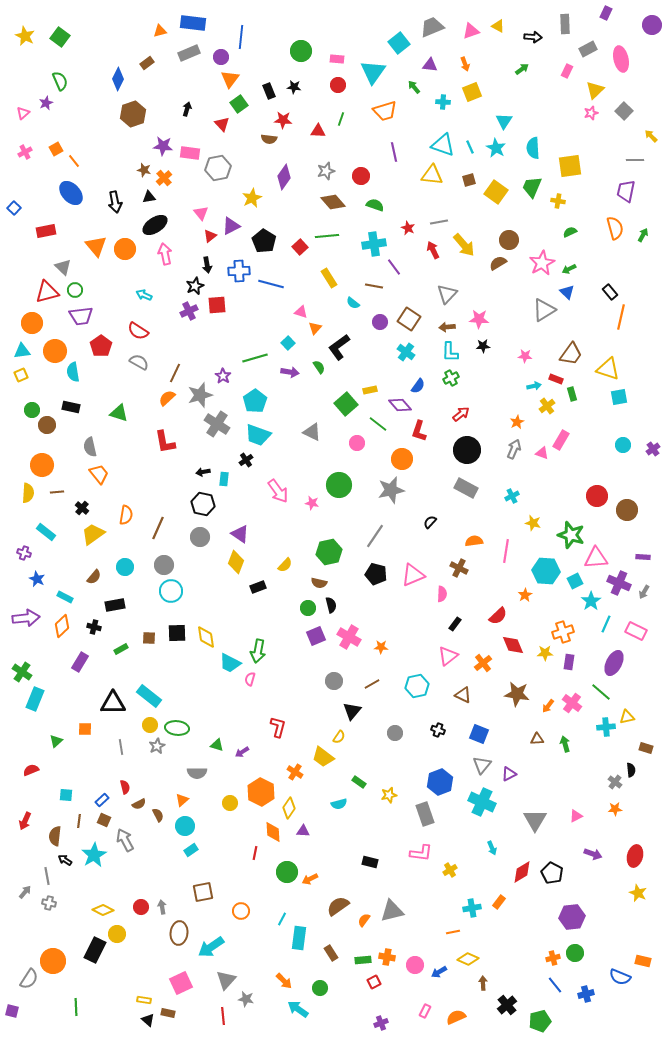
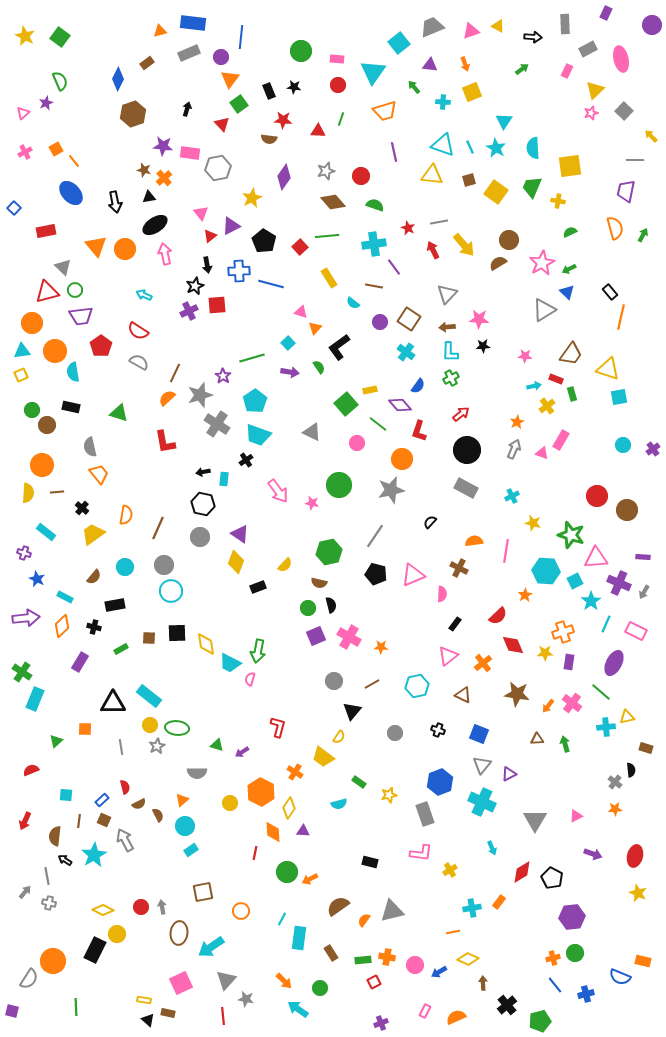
green line at (255, 358): moved 3 px left
yellow diamond at (206, 637): moved 7 px down
black pentagon at (552, 873): moved 5 px down
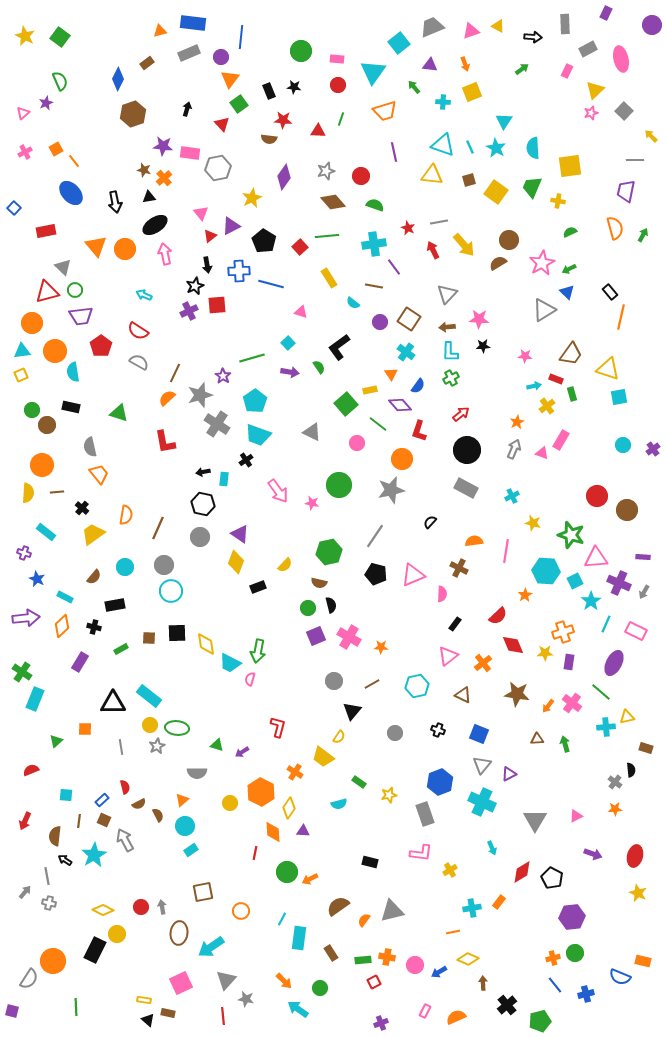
orange triangle at (315, 328): moved 76 px right, 46 px down; rotated 16 degrees counterclockwise
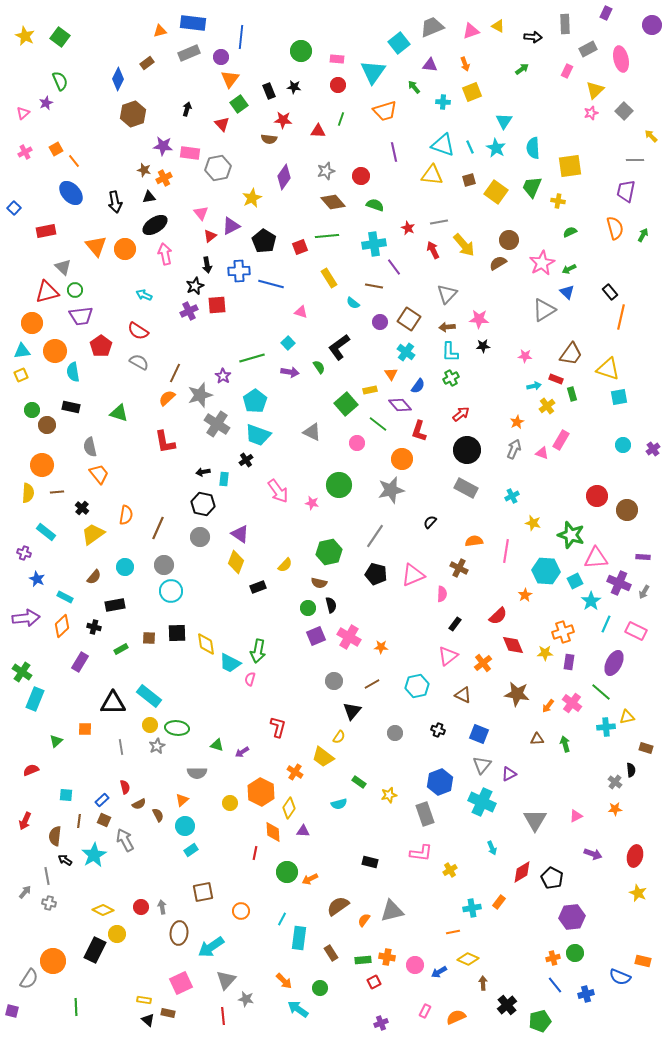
orange cross at (164, 178): rotated 14 degrees clockwise
red square at (300, 247): rotated 21 degrees clockwise
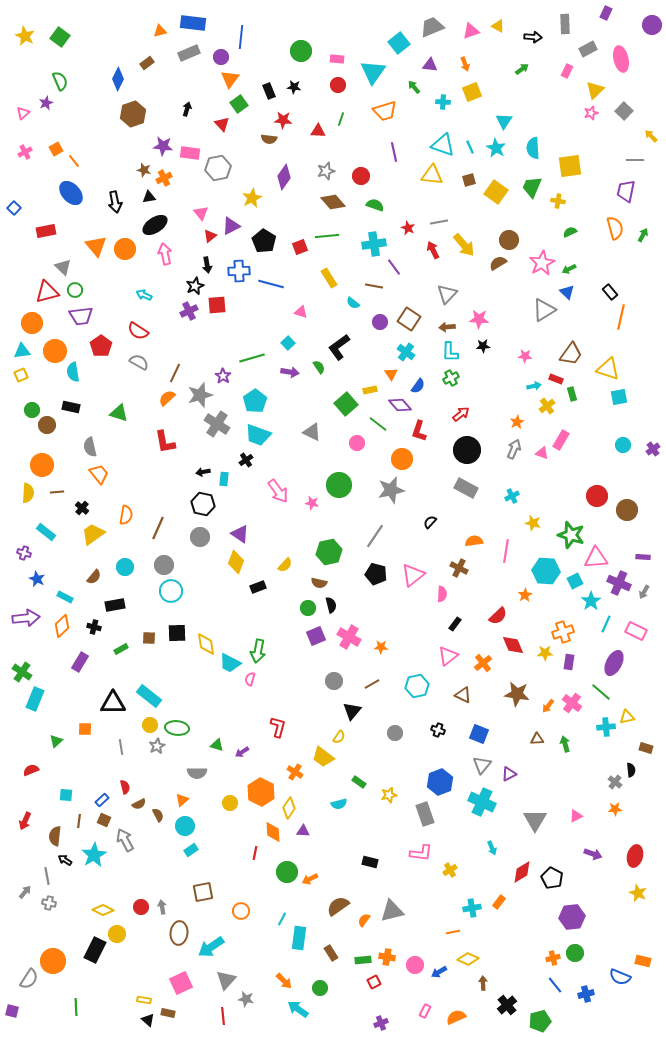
pink triangle at (413, 575): rotated 15 degrees counterclockwise
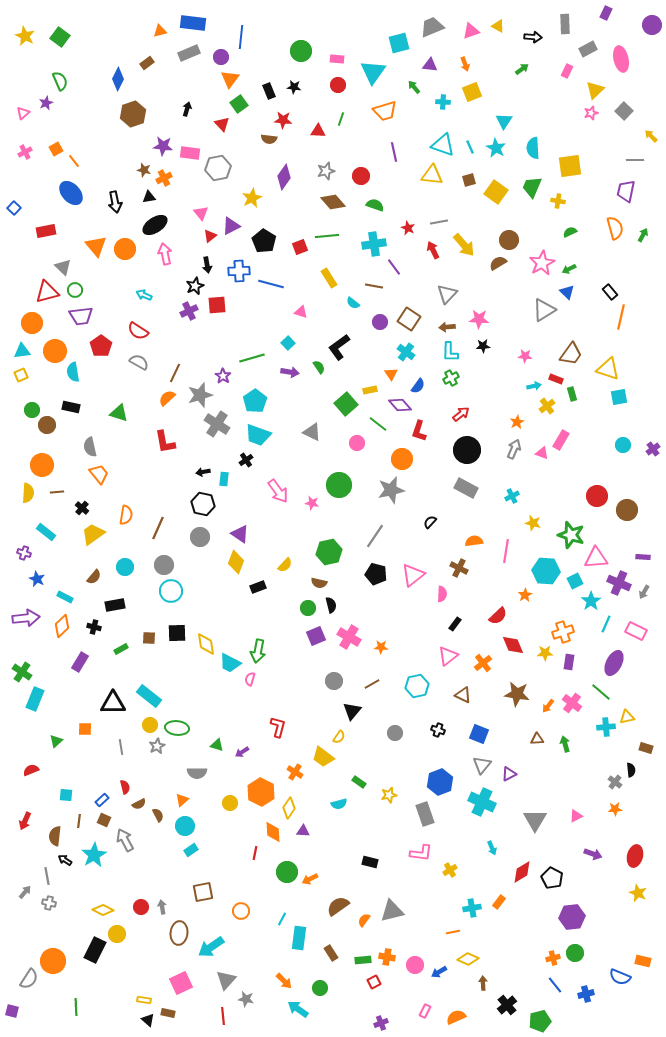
cyan square at (399, 43): rotated 25 degrees clockwise
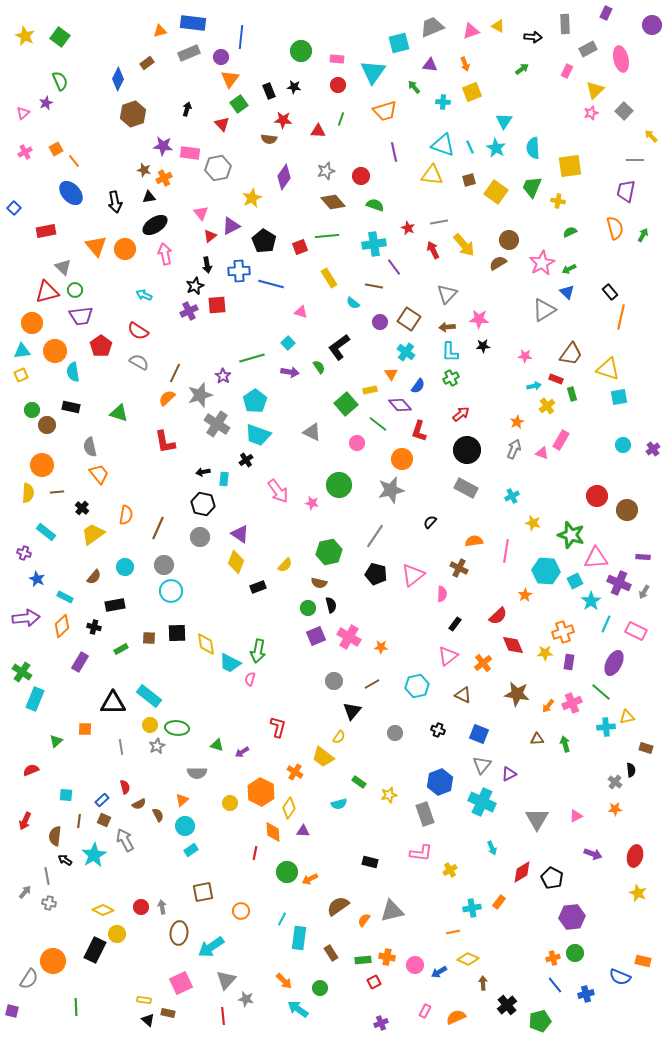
pink cross at (572, 703): rotated 30 degrees clockwise
gray triangle at (535, 820): moved 2 px right, 1 px up
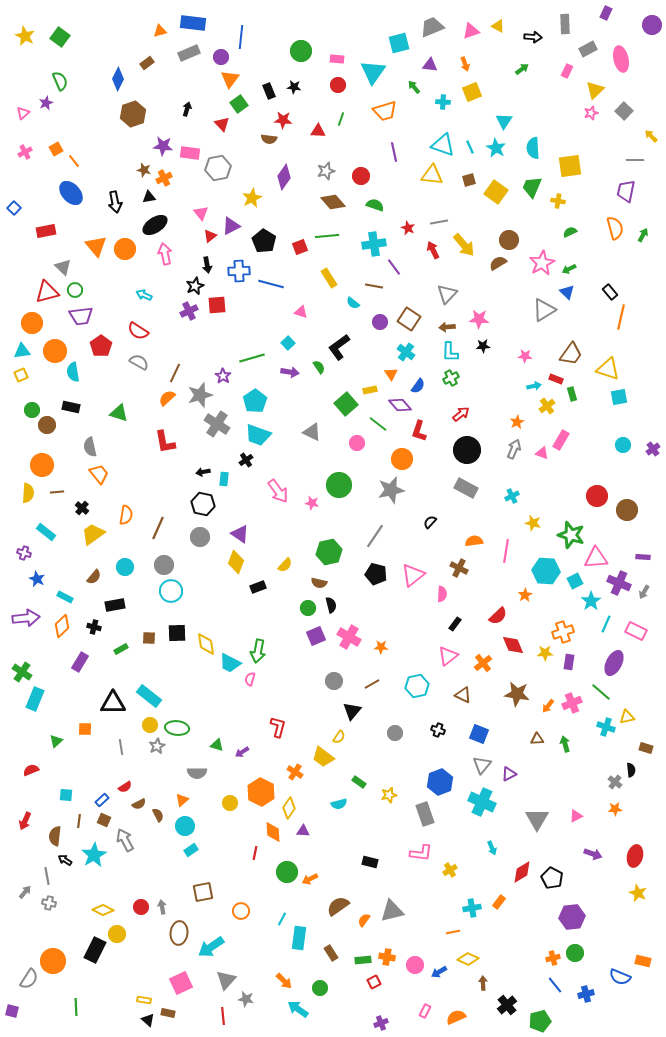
cyan cross at (606, 727): rotated 24 degrees clockwise
red semicircle at (125, 787): rotated 72 degrees clockwise
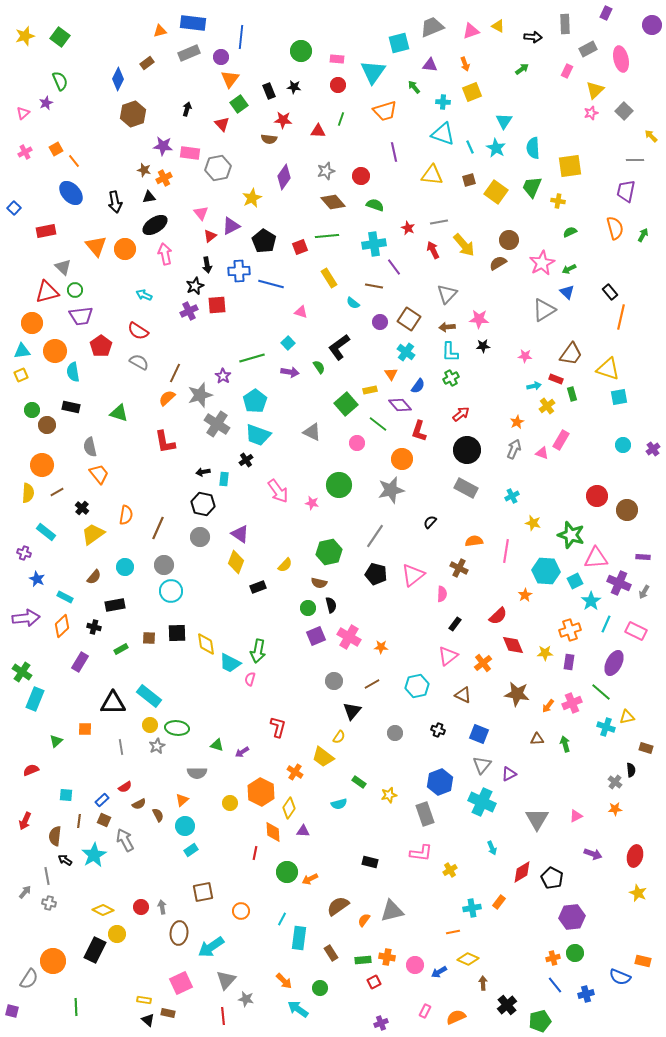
yellow star at (25, 36): rotated 30 degrees clockwise
cyan triangle at (443, 145): moved 11 px up
brown line at (57, 492): rotated 24 degrees counterclockwise
orange cross at (563, 632): moved 7 px right, 2 px up
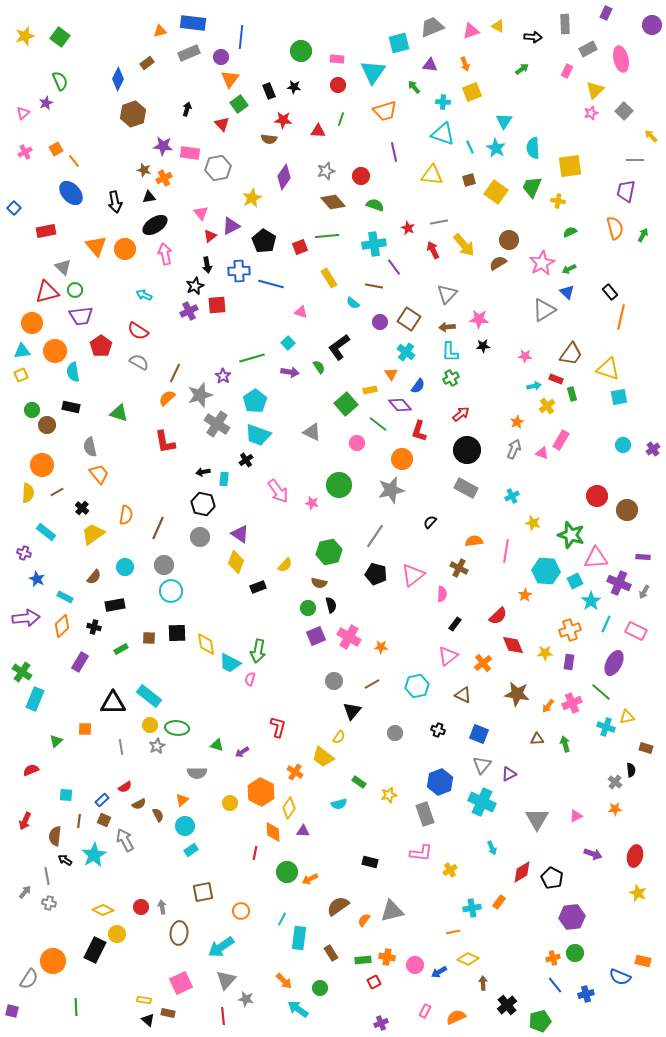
cyan arrow at (211, 947): moved 10 px right
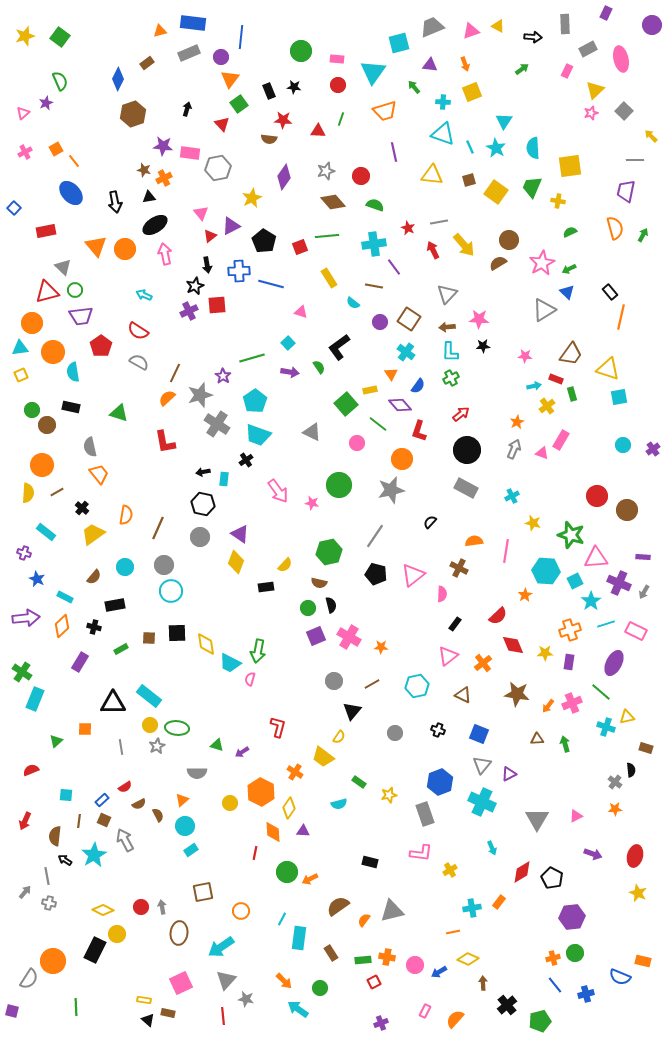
cyan triangle at (22, 351): moved 2 px left, 3 px up
orange circle at (55, 351): moved 2 px left, 1 px down
black rectangle at (258, 587): moved 8 px right; rotated 14 degrees clockwise
cyan line at (606, 624): rotated 48 degrees clockwise
orange semicircle at (456, 1017): moved 1 px left, 2 px down; rotated 24 degrees counterclockwise
